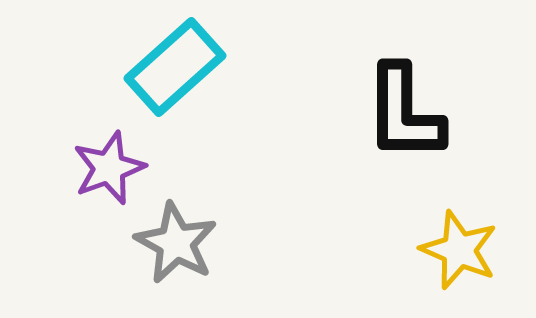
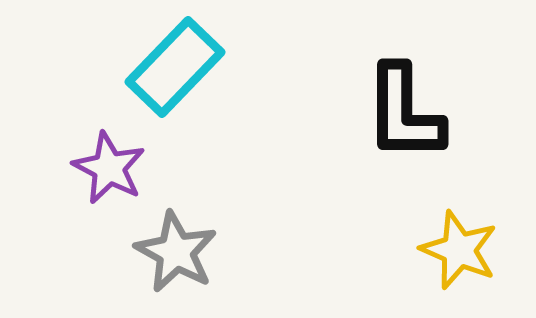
cyan rectangle: rotated 4 degrees counterclockwise
purple star: rotated 24 degrees counterclockwise
gray star: moved 9 px down
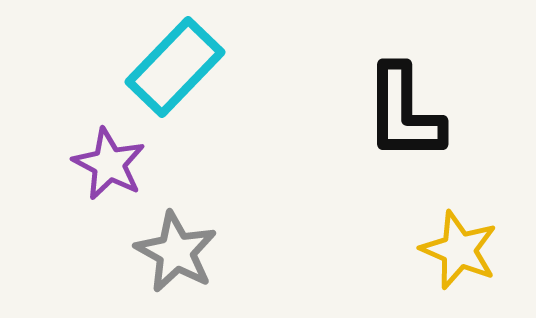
purple star: moved 4 px up
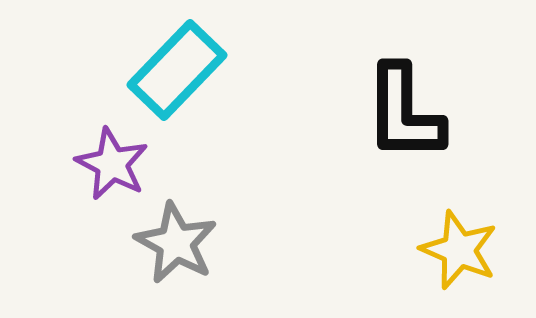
cyan rectangle: moved 2 px right, 3 px down
purple star: moved 3 px right
gray star: moved 9 px up
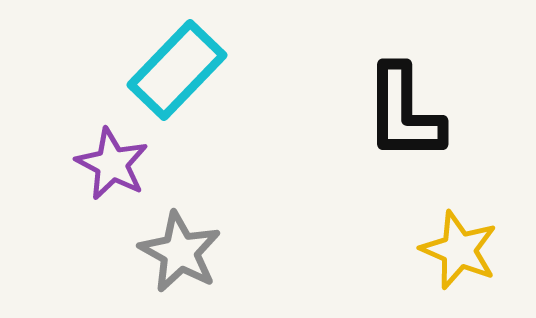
gray star: moved 4 px right, 9 px down
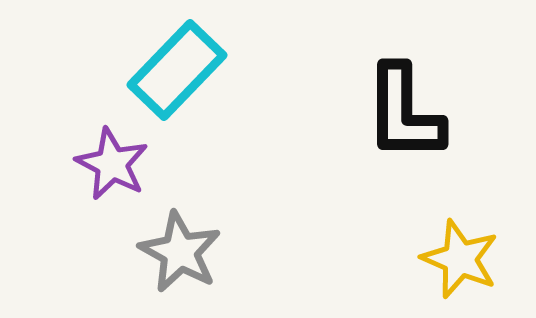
yellow star: moved 1 px right, 9 px down
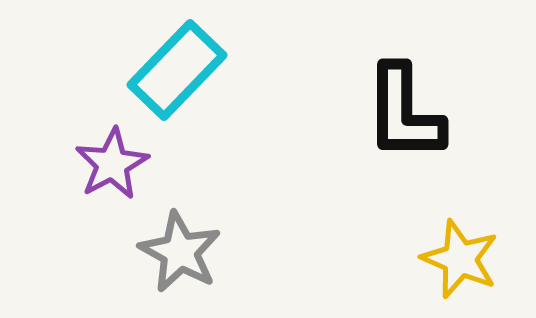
purple star: rotated 16 degrees clockwise
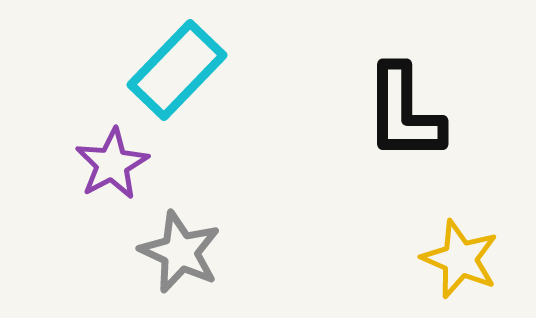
gray star: rotated 4 degrees counterclockwise
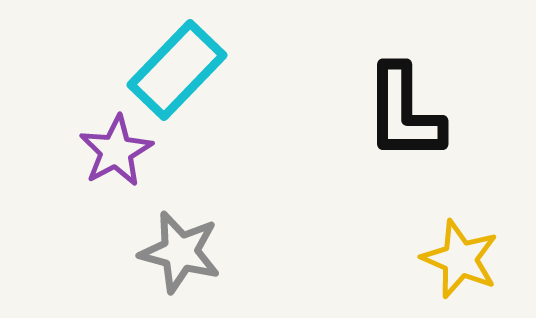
purple star: moved 4 px right, 13 px up
gray star: rotated 10 degrees counterclockwise
